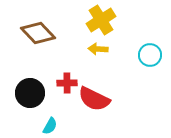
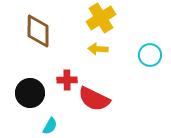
yellow cross: moved 2 px up
brown diamond: moved 2 px up; rotated 44 degrees clockwise
red cross: moved 3 px up
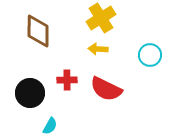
red semicircle: moved 12 px right, 10 px up
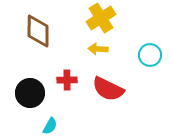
red semicircle: moved 2 px right
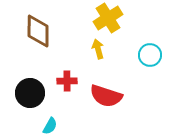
yellow cross: moved 7 px right
yellow arrow: rotated 72 degrees clockwise
red cross: moved 1 px down
red semicircle: moved 2 px left, 7 px down; rotated 8 degrees counterclockwise
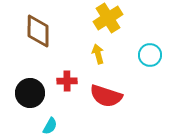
yellow arrow: moved 5 px down
